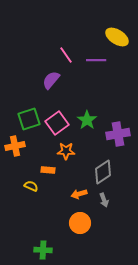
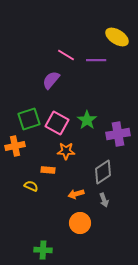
pink line: rotated 24 degrees counterclockwise
pink square: rotated 25 degrees counterclockwise
orange arrow: moved 3 px left
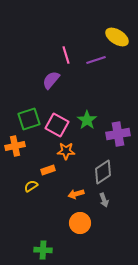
pink line: rotated 42 degrees clockwise
purple line: rotated 18 degrees counterclockwise
pink square: moved 2 px down
orange rectangle: rotated 24 degrees counterclockwise
yellow semicircle: rotated 56 degrees counterclockwise
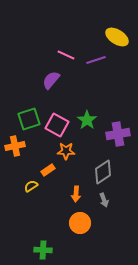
pink line: rotated 48 degrees counterclockwise
orange rectangle: rotated 16 degrees counterclockwise
orange arrow: rotated 70 degrees counterclockwise
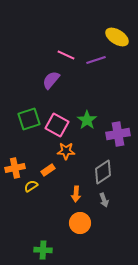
orange cross: moved 22 px down
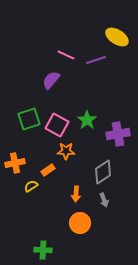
orange cross: moved 5 px up
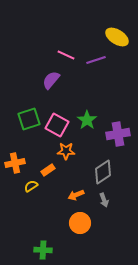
orange arrow: moved 1 px down; rotated 63 degrees clockwise
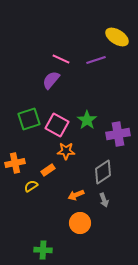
pink line: moved 5 px left, 4 px down
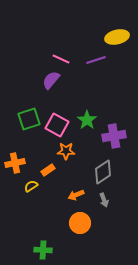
yellow ellipse: rotated 45 degrees counterclockwise
purple cross: moved 4 px left, 2 px down
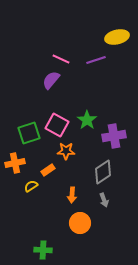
green square: moved 14 px down
orange arrow: moved 4 px left; rotated 63 degrees counterclockwise
